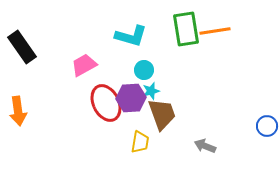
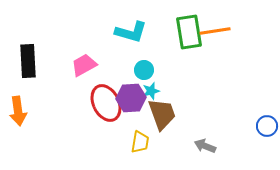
green rectangle: moved 3 px right, 3 px down
cyan L-shape: moved 4 px up
black rectangle: moved 6 px right, 14 px down; rotated 32 degrees clockwise
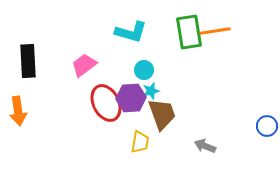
pink trapezoid: rotated 8 degrees counterclockwise
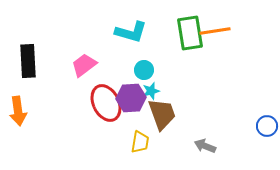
green rectangle: moved 1 px right, 1 px down
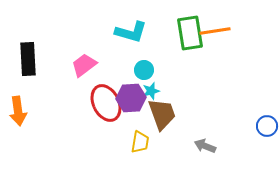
black rectangle: moved 2 px up
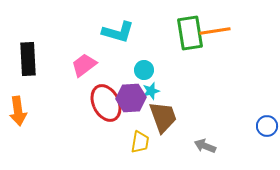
cyan L-shape: moved 13 px left
brown trapezoid: moved 1 px right, 3 px down
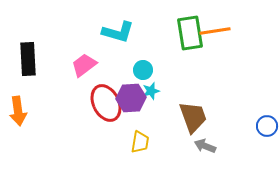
cyan circle: moved 1 px left
brown trapezoid: moved 30 px right
